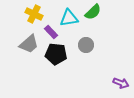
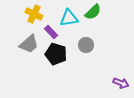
black pentagon: rotated 10 degrees clockwise
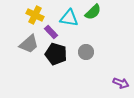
yellow cross: moved 1 px right, 1 px down
cyan triangle: rotated 18 degrees clockwise
gray circle: moved 7 px down
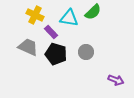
gray trapezoid: moved 1 px left, 3 px down; rotated 115 degrees counterclockwise
purple arrow: moved 5 px left, 3 px up
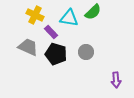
purple arrow: rotated 63 degrees clockwise
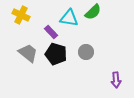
yellow cross: moved 14 px left
gray trapezoid: moved 6 px down; rotated 15 degrees clockwise
